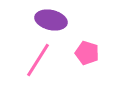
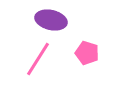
pink line: moved 1 px up
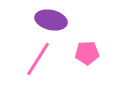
pink pentagon: rotated 20 degrees counterclockwise
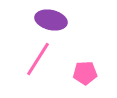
pink pentagon: moved 2 px left, 20 px down
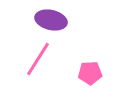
pink pentagon: moved 5 px right
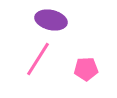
pink pentagon: moved 4 px left, 4 px up
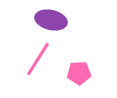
pink pentagon: moved 7 px left, 4 px down
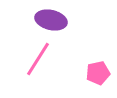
pink pentagon: moved 19 px right; rotated 10 degrees counterclockwise
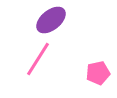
purple ellipse: rotated 52 degrees counterclockwise
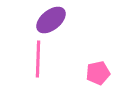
pink line: rotated 30 degrees counterclockwise
